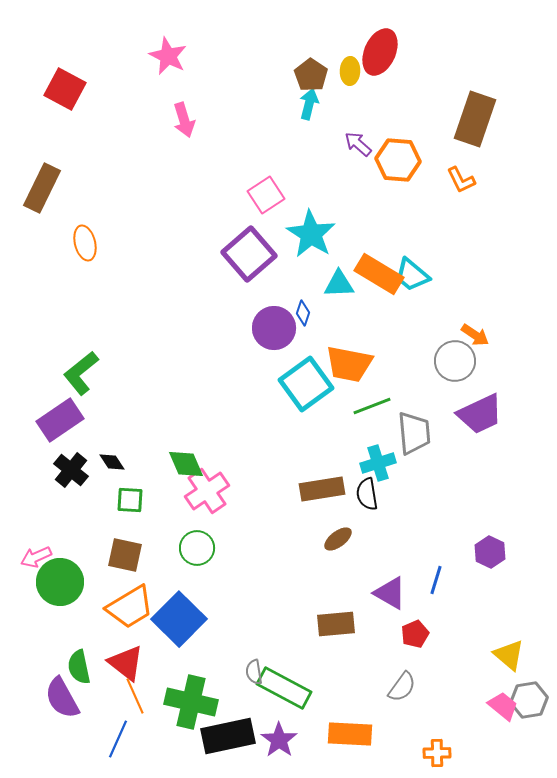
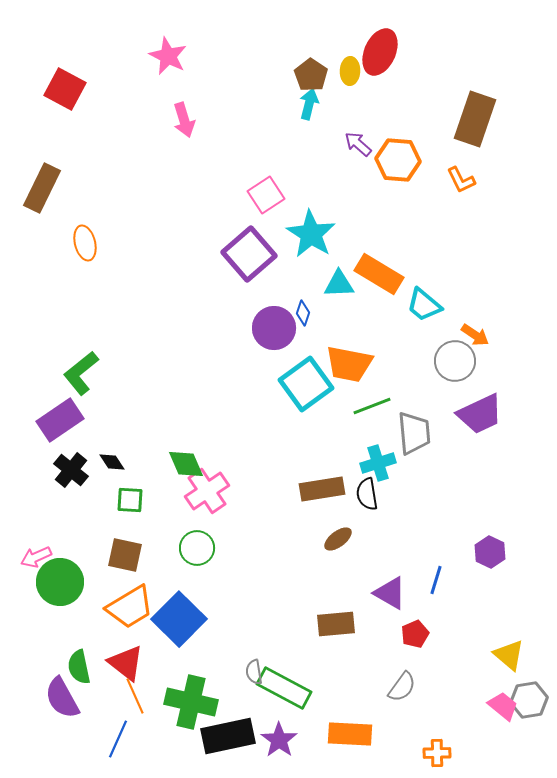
cyan trapezoid at (412, 275): moved 12 px right, 30 px down
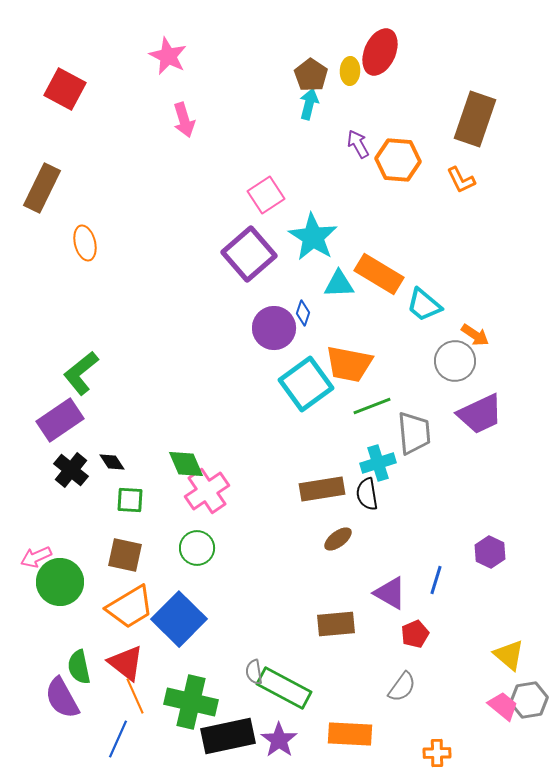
purple arrow at (358, 144): rotated 20 degrees clockwise
cyan star at (311, 234): moved 2 px right, 3 px down
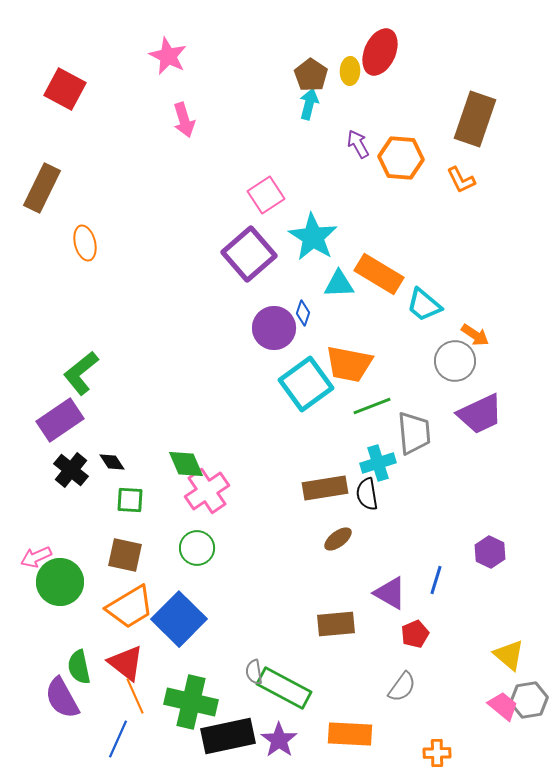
orange hexagon at (398, 160): moved 3 px right, 2 px up
brown rectangle at (322, 489): moved 3 px right, 1 px up
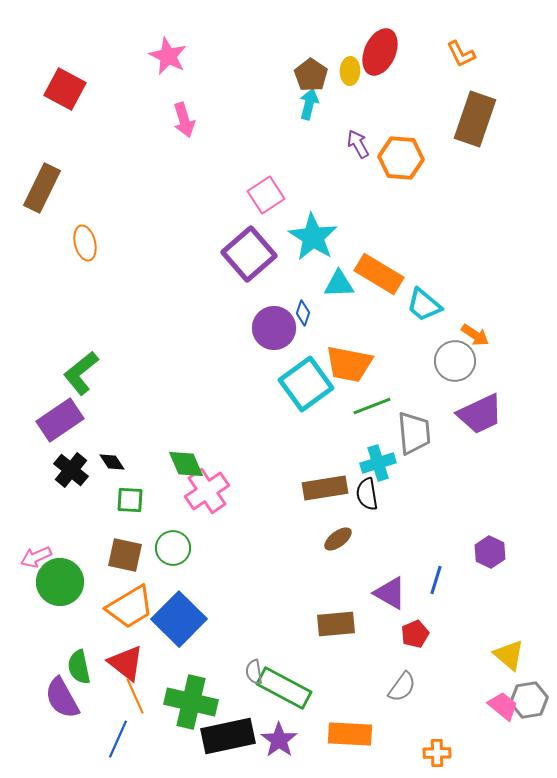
orange L-shape at (461, 180): moved 126 px up
green circle at (197, 548): moved 24 px left
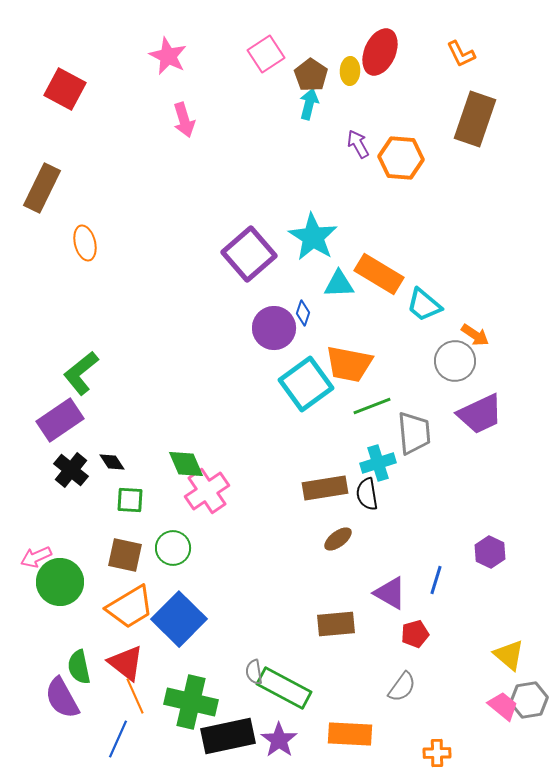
pink square at (266, 195): moved 141 px up
red pentagon at (415, 634): rotated 8 degrees clockwise
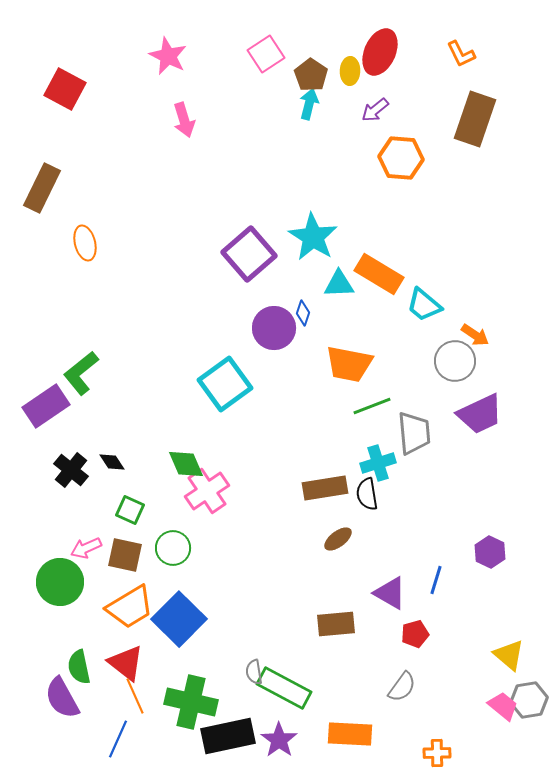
purple arrow at (358, 144): moved 17 px right, 34 px up; rotated 100 degrees counterclockwise
cyan square at (306, 384): moved 81 px left
purple rectangle at (60, 420): moved 14 px left, 14 px up
green square at (130, 500): moved 10 px down; rotated 20 degrees clockwise
pink arrow at (36, 557): moved 50 px right, 9 px up
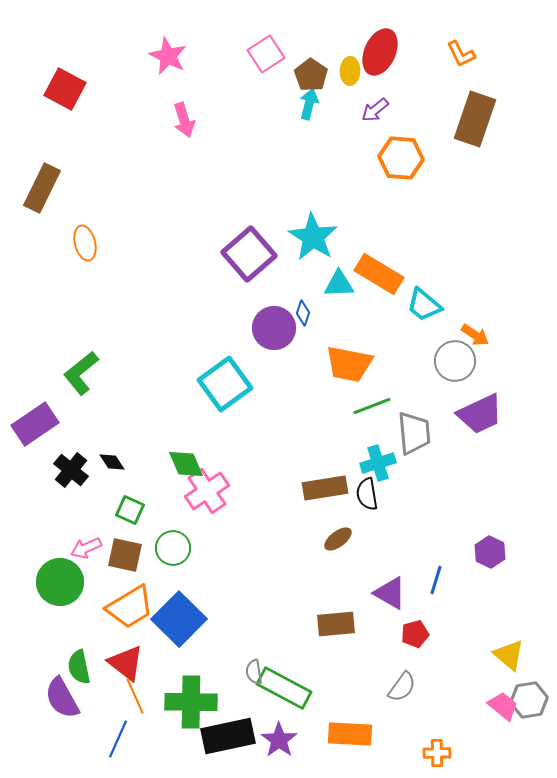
purple rectangle at (46, 406): moved 11 px left, 18 px down
green cross at (191, 702): rotated 12 degrees counterclockwise
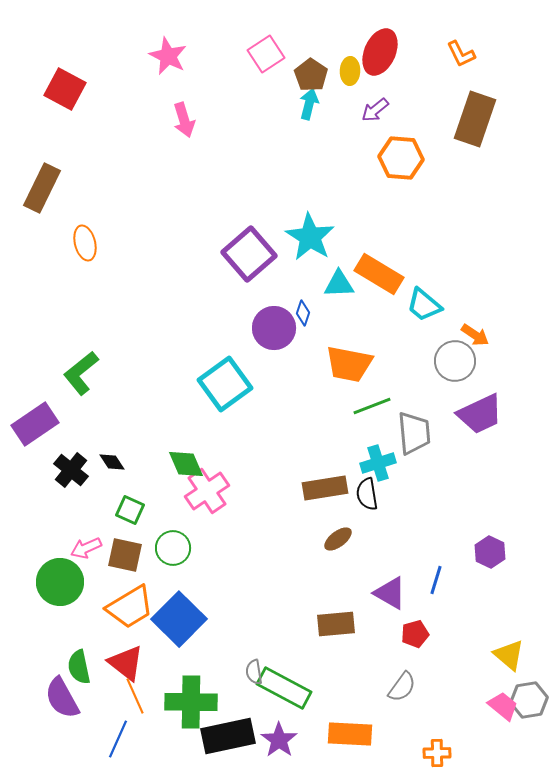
cyan star at (313, 237): moved 3 px left
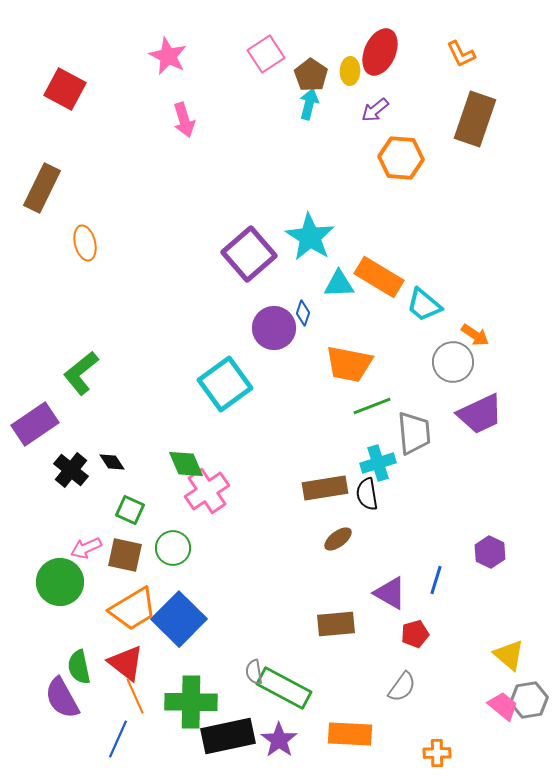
orange rectangle at (379, 274): moved 3 px down
gray circle at (455, 361): moved 2 px left, 1 px down
orange trapezoid at (130, 607): moved 3 px right, 2 px down
